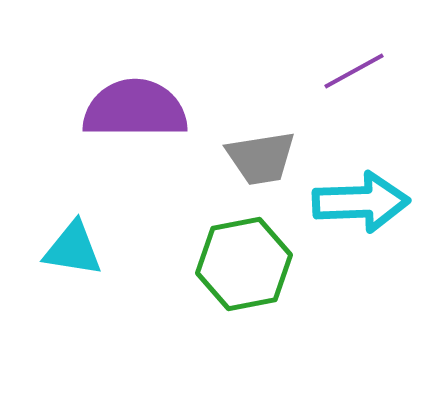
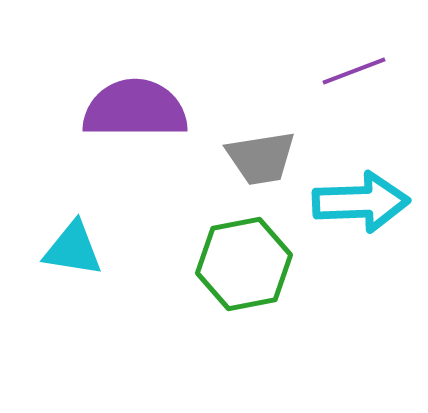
purple line: rotated 8 degrees clockwise
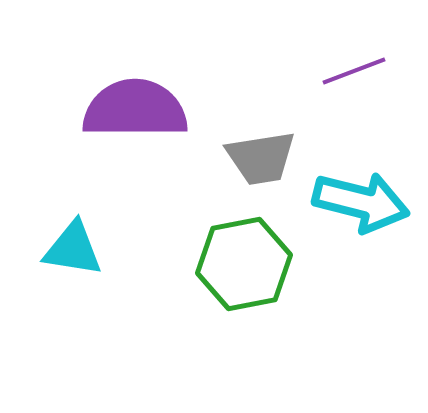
cyan arrow: rotated 16 degrees clockwise
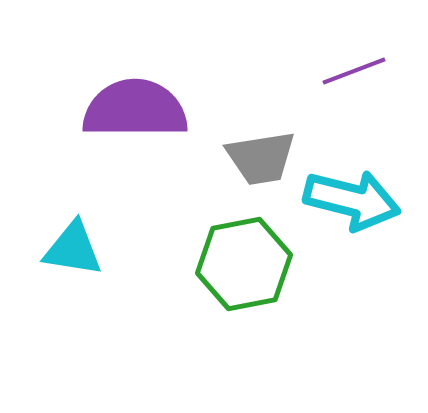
cyan arrow: moved 9 px left, 2 px up
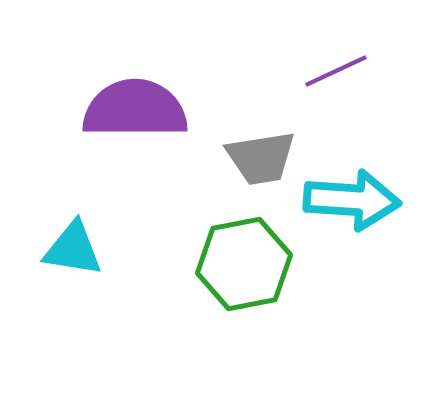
purple line: moved 18 px left; rotated 4 degrees counterclockwise
cyan arrow: rotated 10 degrees counterclockwise
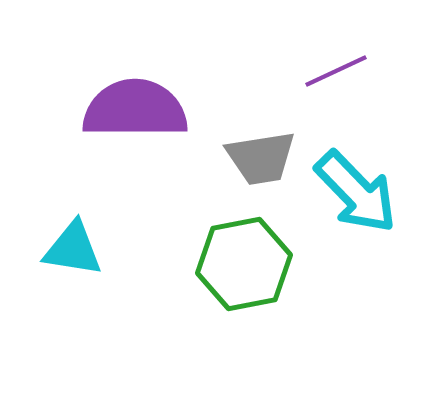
cyan arrow: moved 4 px right, 8 px up; rotated 42 degrees clockwise
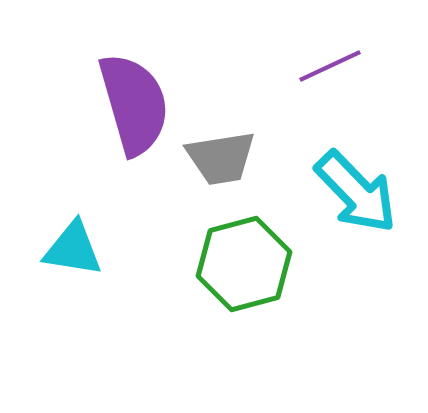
purple line: moved 6 px left, 5 px up
purple semicircle: moved 1 px left, 5 px up; rotated 74 degrees clockwise
gray trapezoid: moved 40 px left
green hexagon: rotated 4 degrees counterclockwise
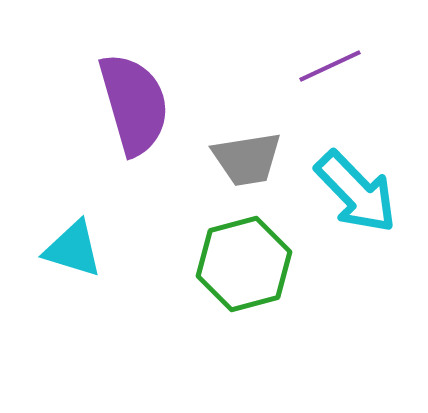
gray trapezoid: moved 26 px right, 1 px down
cyan triangle: rotated 8 degrees clockwise
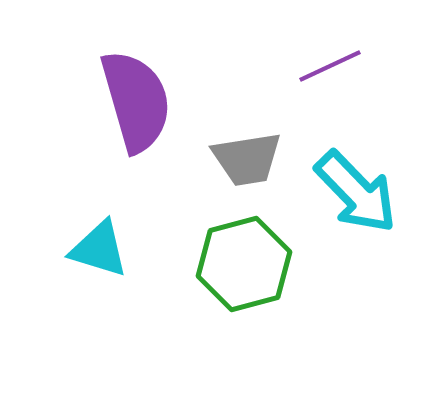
purple semicircle: moved 2 px right, 3 px up
cyan triangle: moved 26 px right
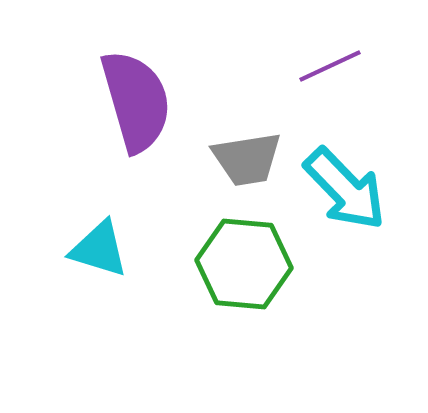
cyan arrow: moved 11 px left, 3 px up
green hexagon: rotated 20 degrees clockwise
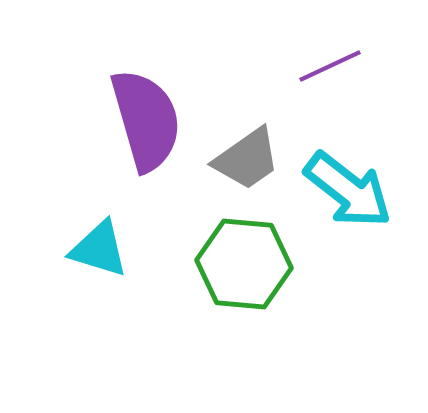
purple semicircle: moved 10 px right, 19 px down
gray trapezoid: rotated 26 degrees counterclockwise
cyan arrow: moved 3 px right, 1 px down; rotated 8 degrees counterclockwise
